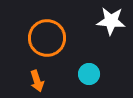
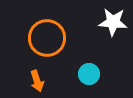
white star: moved 2 px right, 1 px down
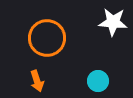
cyan circle: moved 9 px right, 7 px down
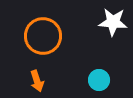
orange circle: moved 4 px left, 2 px up
cyan circle: moved 1 px right, 1 px up
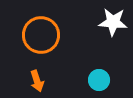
orange circle: moved 2 px left, 1 px up
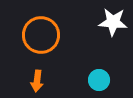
orange arrow: rotated 25 degrees clockwise
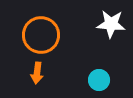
white star: moved 2 px left, 2 px down
orange arrow: moved 8 px up
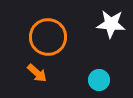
orange circle: moved 7 px right, 2 px down
orange arrow: rotated 55 degrees counterclockwise
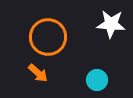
orange arrow: moved 1 px right
cyan circle: moved 2 px left
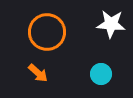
orange circle: moved 1 px left, 5 px up
cyan circle: moved 4 px right, 6 px up
